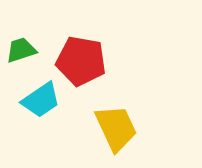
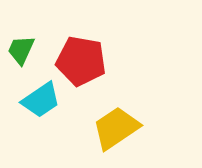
green trapezoid: rotated 48 degrees counterclockwise
yellow trapezoid: rotated 99 degrees counterclockwise
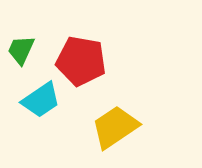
yellow trapezoid: moved 1 px left, 1 px up
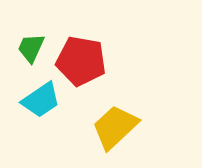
green trapezoid: moved 10 px right, 2 px up
yellow trapezoid: rotated 9 degrees counterclockwise
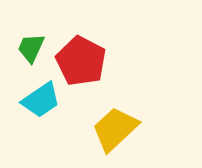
red pentagon: rotated 18 degrees clockwise
yellow trapezoid: moved 2 px down
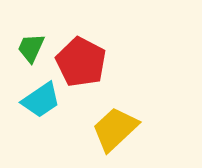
red pentagon: moved 1 px down
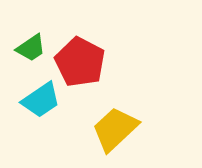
green trapezoid: rotated 148 degrees counterclockwise
red pentagon: moved 1 px left
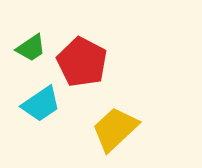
red pentagon: moved 2 px right
cyan trapezoid: moved 4 px down
